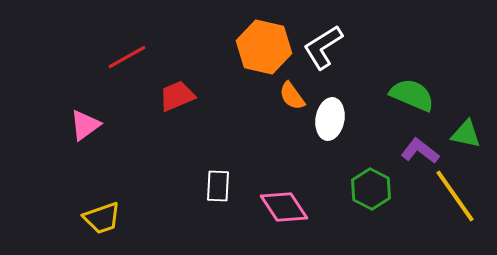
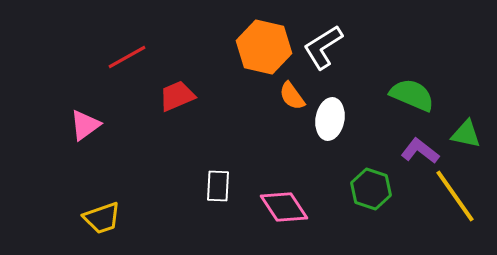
green hexagon: rotated 9 degrees counterclockwise
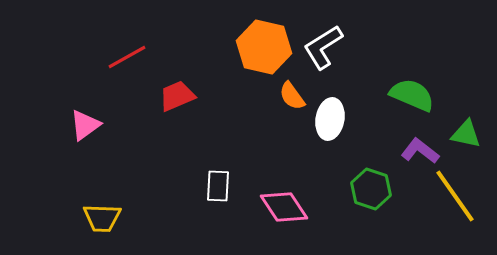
yellow trapezoid: rotated 21 degrees clockwise
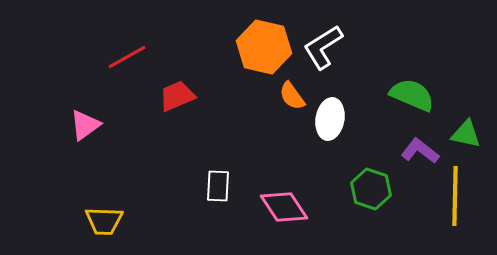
yellow line: rotated 36 degrees clockwise
yellow trapezoid: moved 2 px right, 3 px down
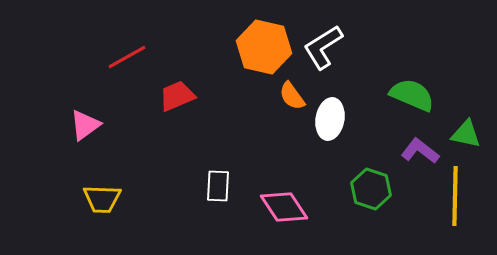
yellow trapezoid: moved 2 px left, 22 px up
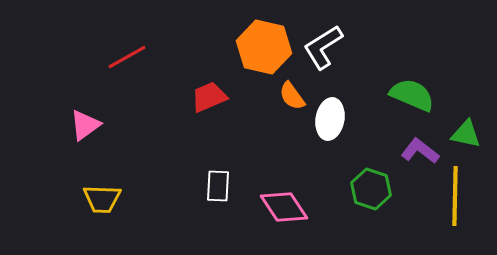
red trapezoid: moved 32 px right, 1 px down
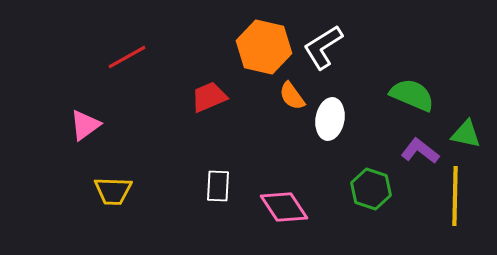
yellow trapezoid: moved 11 px right, 8 px up
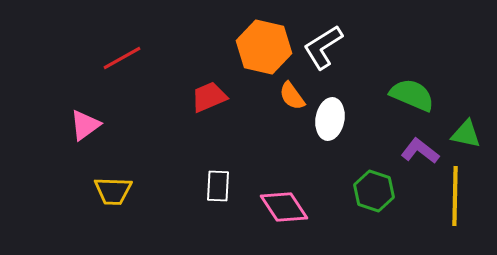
red line: moved 5 px left, 1 px down
green hexagon: moved 3 px right, 2 px down
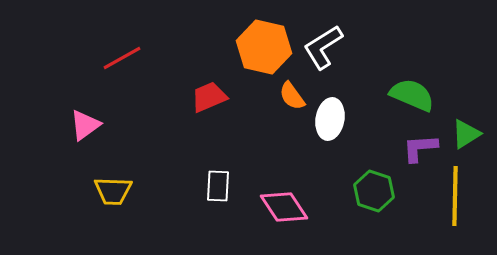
green triangle: rotated 44 degrees counterclockwise
purple L-shape: moved 3 px up; rotated 42 degrees counterclockwise
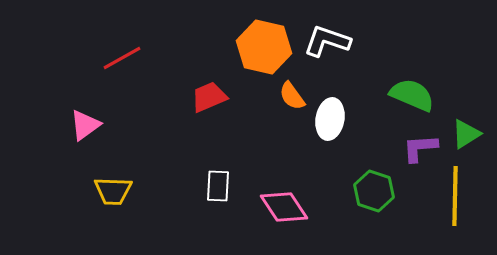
white L-shape: moved 4 px right, 6 px up; rotated 51 degrees clockwise
